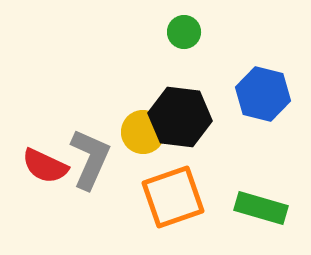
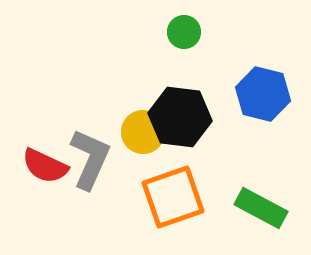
green rectangle: rotated 12 degrees clockwise
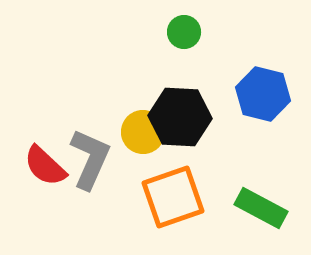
black hexagon: rotated 4 degrees counterclockwise
red semicircle: rotated 18 degrees clockwise
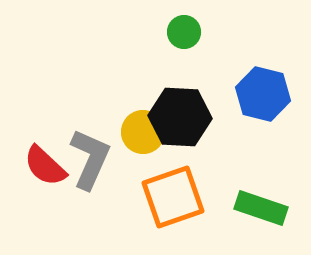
green rectangle: rotated 9 degrees counterclockwise
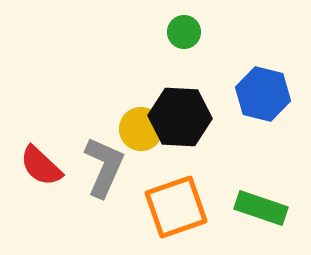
yellow circle: moved 2 px left, 3 px up
gray L-shape: moved 14 px right, 8 px down
red semicircle: moved 4 px left
orange square: moved 3 px right, 10 px down
